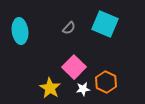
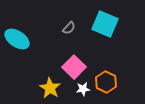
cyan ellipse: moved 3 px left, 8 px down; rotated 50 degrees counterclockwise
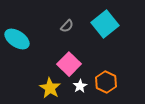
cyan square: rotated 28 degrees clockwise
gray semicircle: moved 2 px left, 2 px up
pink square: moved 5 px left, 3 px up
white star: moved 3 px left, 3 px up; rotated 24 degrees counterclockwise
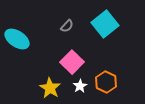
pink square: moved 3 px right, 2 px up
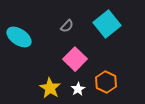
cyan square: moved 2 px right
cyan ellipse: moved 2 px right, 2 px up
pink square: moved 3 px right, 3 px up
white star: moved 2 px left, 3 px down
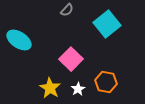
gray semicircle: moved 16 px up
cyan ellipse: moved 3 px down
pink square: moved 4 px left
orange hexagon: rotated 15 degrees counterclockwise
